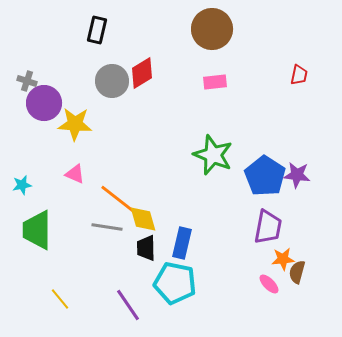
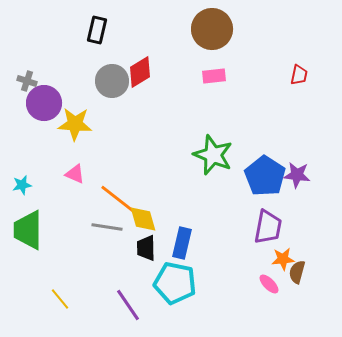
red diamond: moved 2 px left, 1 px up
pink rectangle: moved 1 px left, 6 px up
green trapezoid: moved 9 px left
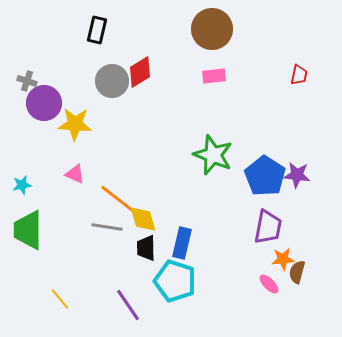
cyan pentagon: moved 2 px up; rotated 6 degrees clockwise
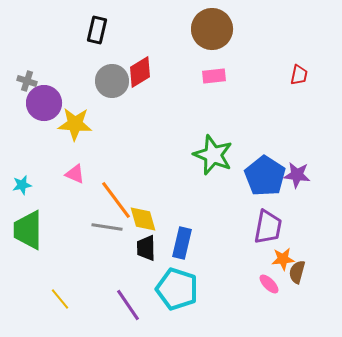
orange line: moved 3 px left; rotated 15 degrees clockwise
cyan pentagon: moved 2 px right, 8 px down
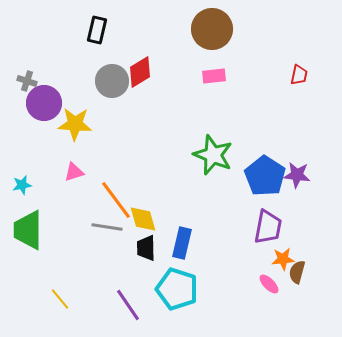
pink triangle: moved 1 px left, 2 px up; rotated 40 degrees counterclockwise
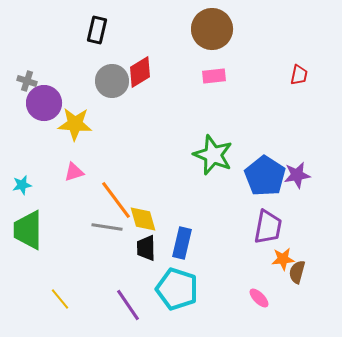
purple star: rotated 16 degrees counterclockwise
pink ellipse: moved 10 px left, 14 px down
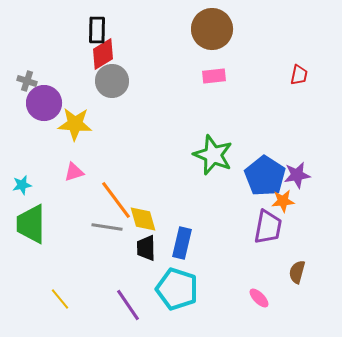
black rectangle: rotated 12 degrees counterclockwise
red diamond: moved 37 px left, 18 px up
green trapezoid: moved 3 px right, 6 px up
orange star: moved 58 px up
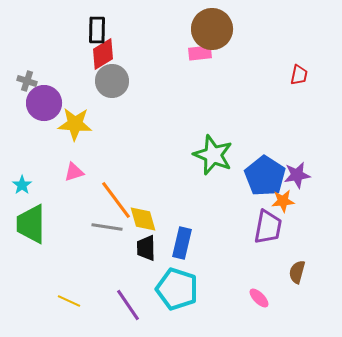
pink rectangle: moved 14 px left, 23 px up
cyan star: rotated 24 degrees counterclockwise
yellow line: moved 9 px right, 2 px down; rotated 25 degrees counterclockwise
